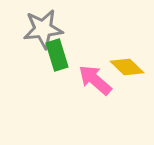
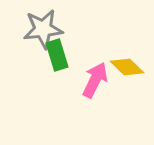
pink arrow: rotated 75 degrees clockwise
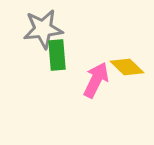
green rectangle: rotated 12 degrees clockwise
pink arrow: moved 1 px right
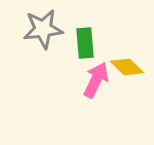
green rectangle: moved 28 px right, 12 px up
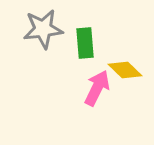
yellow diamond: moved 2 px left, 3 px down
pink arrow: moved 1 px right, 8 px down
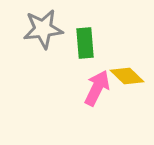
yellow diamond: moved 2 px right, 6 px down
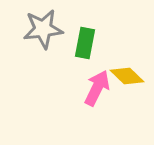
green rectangle: rotated 16 degrees clockwise
